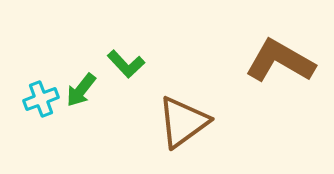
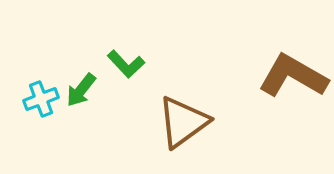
brown L-shape: moved 13 px right, 15 px down
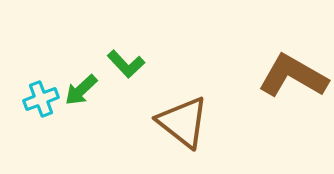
green arrow: rotated 9 degrees clockwise
brown triangle: rotated 46 degrees counterclockwise
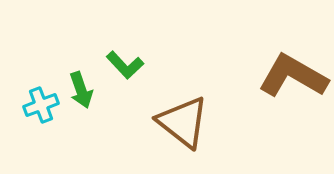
green L-shape: moved 1 px left, 1 px down
green arrow: rotated 66 degrees counterclockwise
cyan cross: moved 6 px down
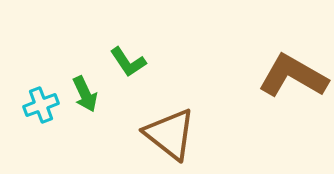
green L-shape: moved 3 px right, 3 px up; rotated 9 degrees clockwise
green arrow: moved 4 px right, 4 px down; rotated 6 degrees counterclockwise
brown triangle: moved 13 px left, 12 px down
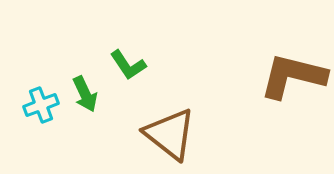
green L-shape: moved 3 px down
brown L-shape: rotated 16 degrees counterclockwise
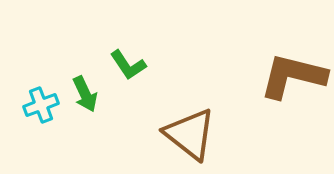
brown triangle: moved 20 px right
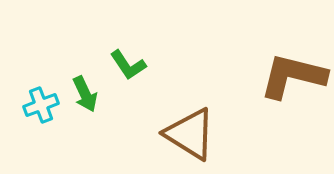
brown triangle: rotated 6 degrees counterclockwise
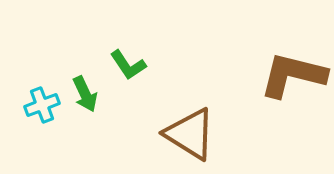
brown L-shape: moved 1 px up
cyan cross: moved 1 px right
